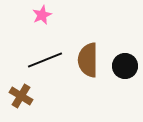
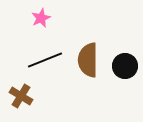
pink star: moved 1 px left, 3 px down
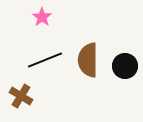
pink star: moved 1 px right, 1 px up; rotated 12 degrees counterclockwise
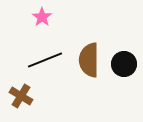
brown semicircle: moved 1 px right
black circle: moved 1 px left, 2 px up
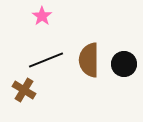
pink star: moved 1 px up
black line: moved 1 px right
brown cross: moved 3 px right, 6 px up
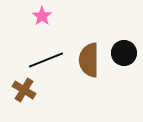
black circle: moved 11 px up
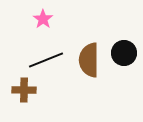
pink star: moved 1 px right, 3 px down
brown cross: rotated 30 degrees counterclockwise
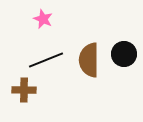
pink star: rotated 12 degrees counterclockwise
black circle: moved 1 px down
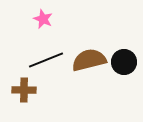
black circle: moved 8 px down
brown semicircle: rotated 76 degrees clockwise
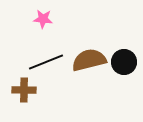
pink star: rotated 18 degrees counterclockwise
black line: moved 2 px down
